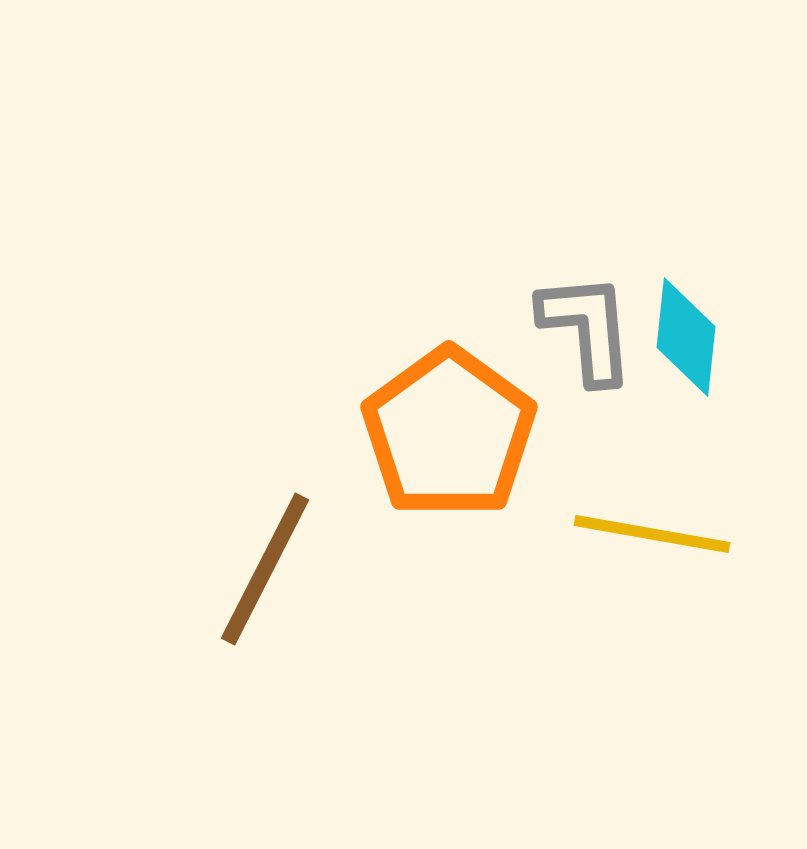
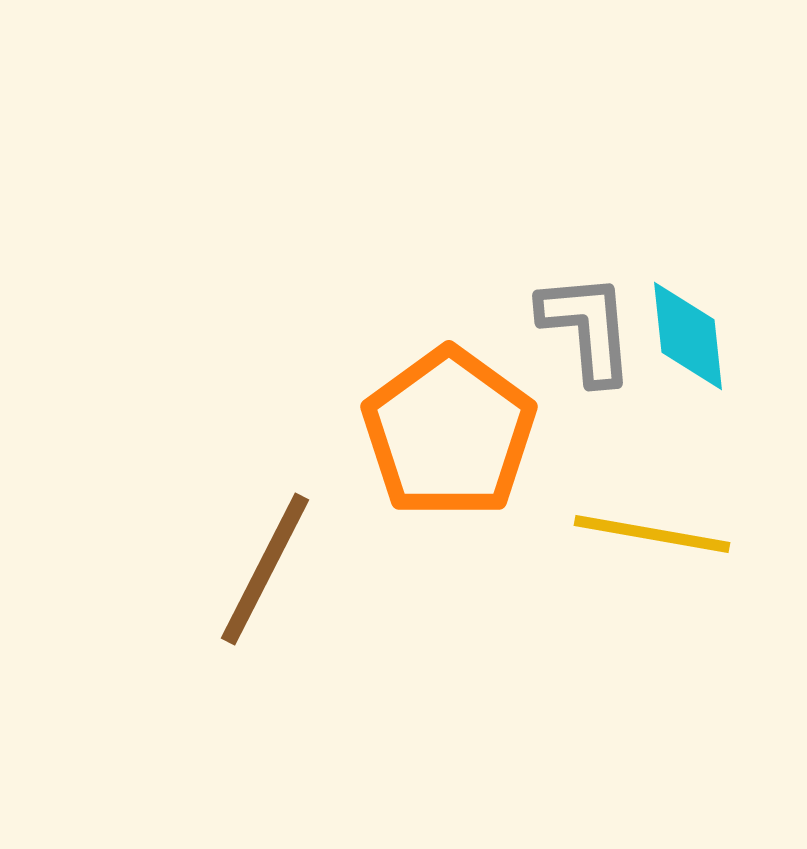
cyan diamond: moved 2 px right, 1 px up; rotated 12 degrees counterclockwise
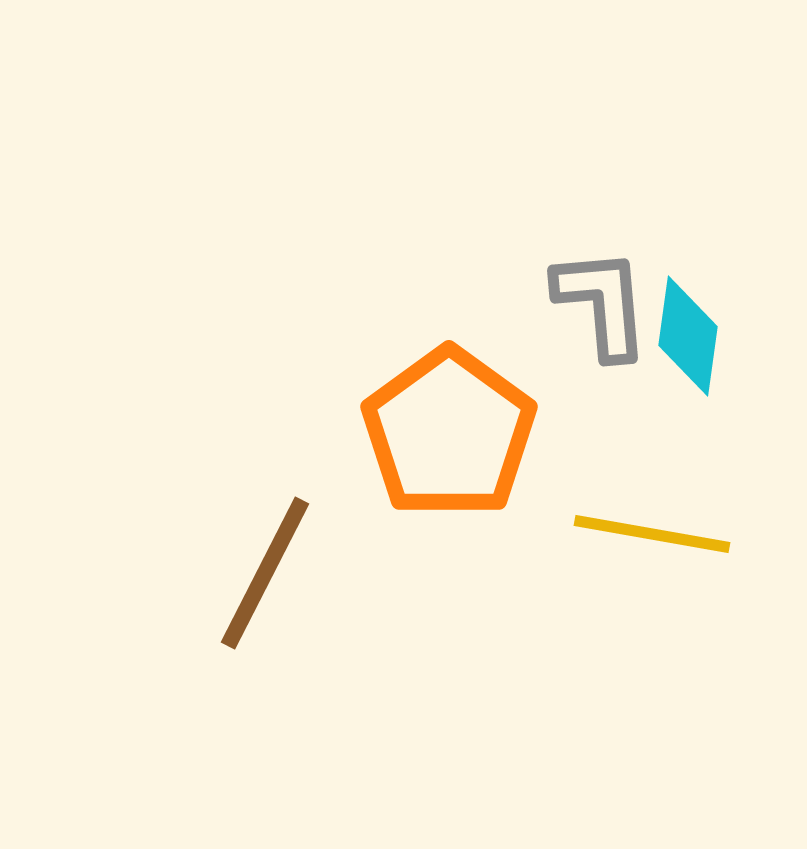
gray L-shape: moved 15 px right, 25 px up
cyan diamond: rotated 14 degrees clockwise
brown line: moved 4 px down
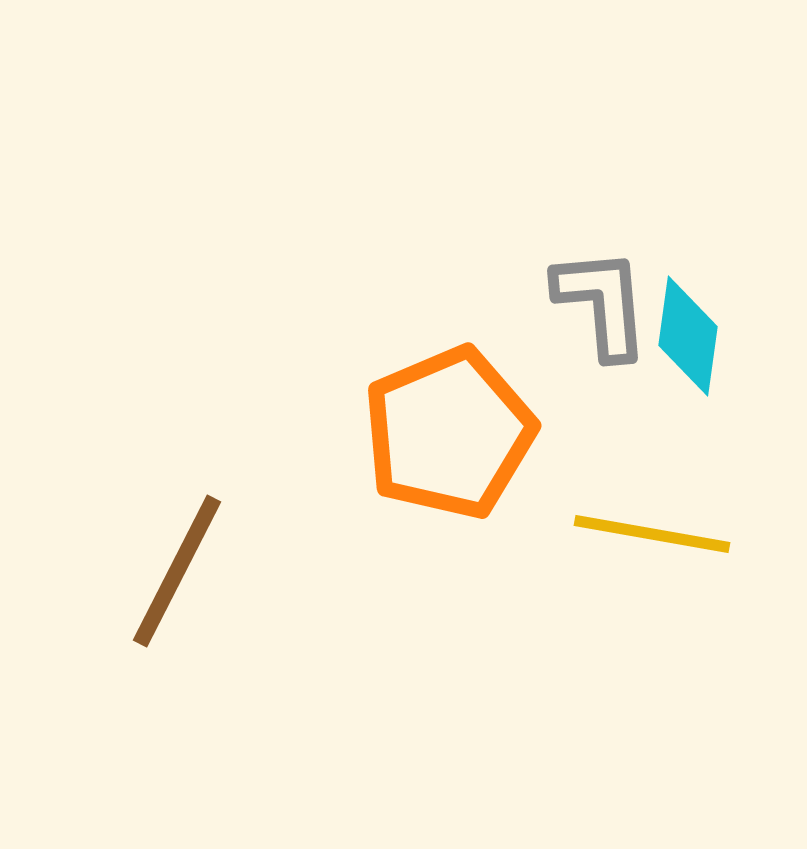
orange pentagon: rotated 13 degrees clockwise
brown line: moved 88 px left, 2 px up
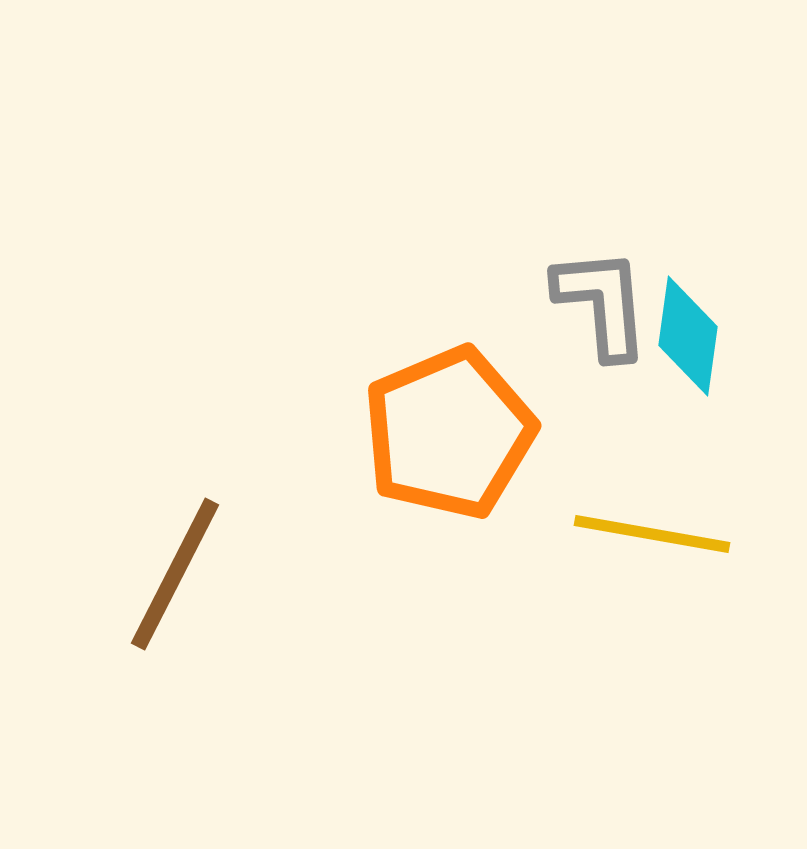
brown line: moved 2 px left, 3 px down
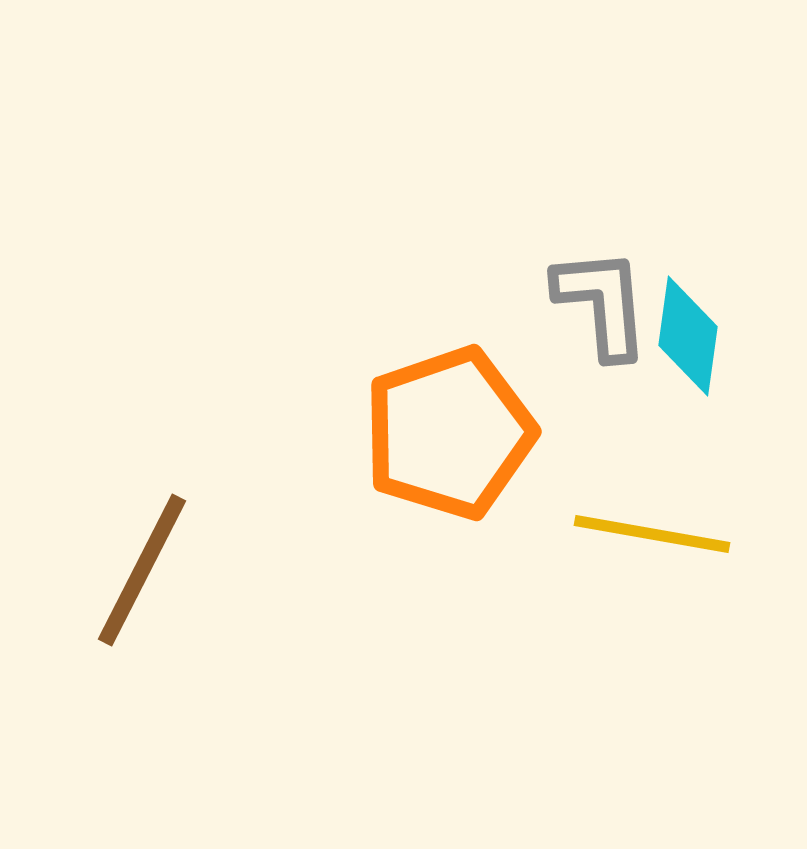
orange pentagon: rotated 4 degrees clockwise
brown line: moved 33 px left, 4 px up
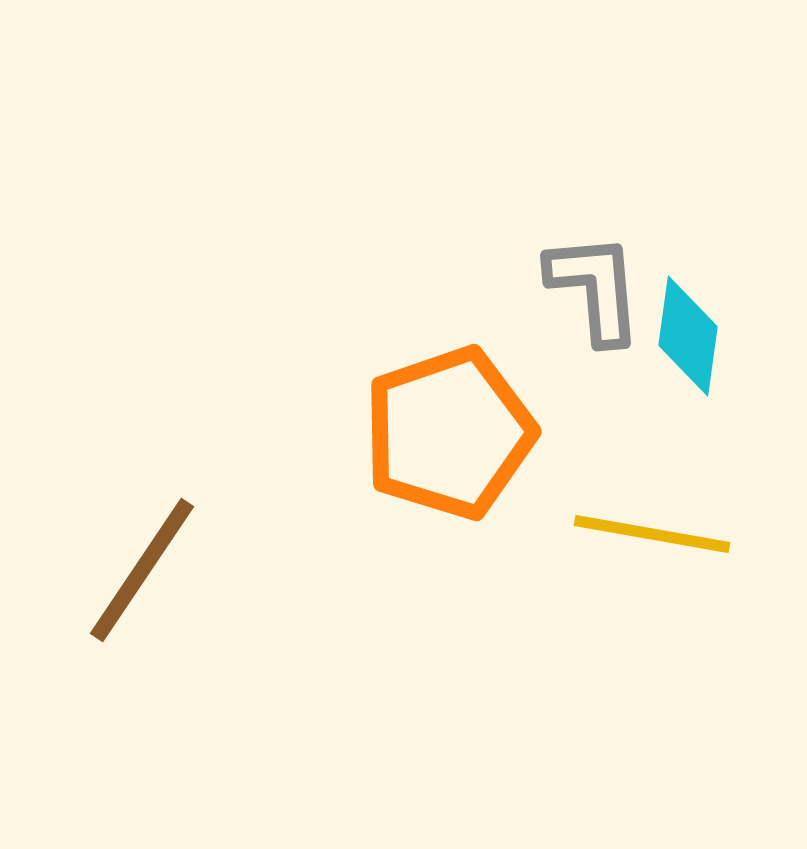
gray L-shape: moved 7 px left, 15 px up
brown line: rotated 7 degrees clockwise
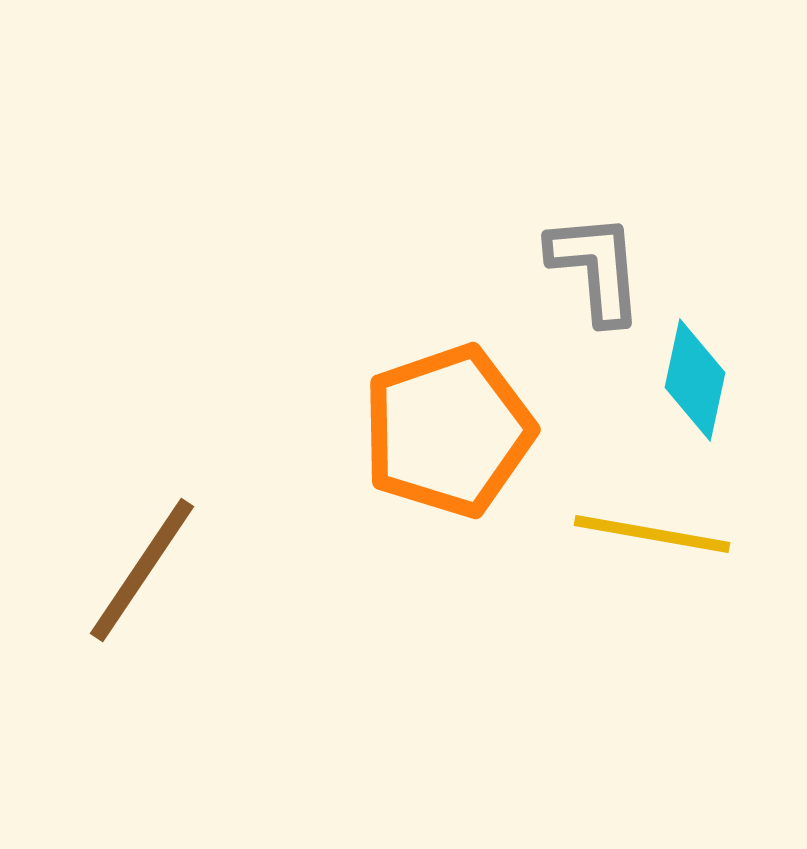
gray L-shape: moved 1 px right, 20 px up
cyan diamond: moved 7 px right, 44 px down; rotated 4 degrees clockwise
orange pentagon: moved 1 px left, 2 px up
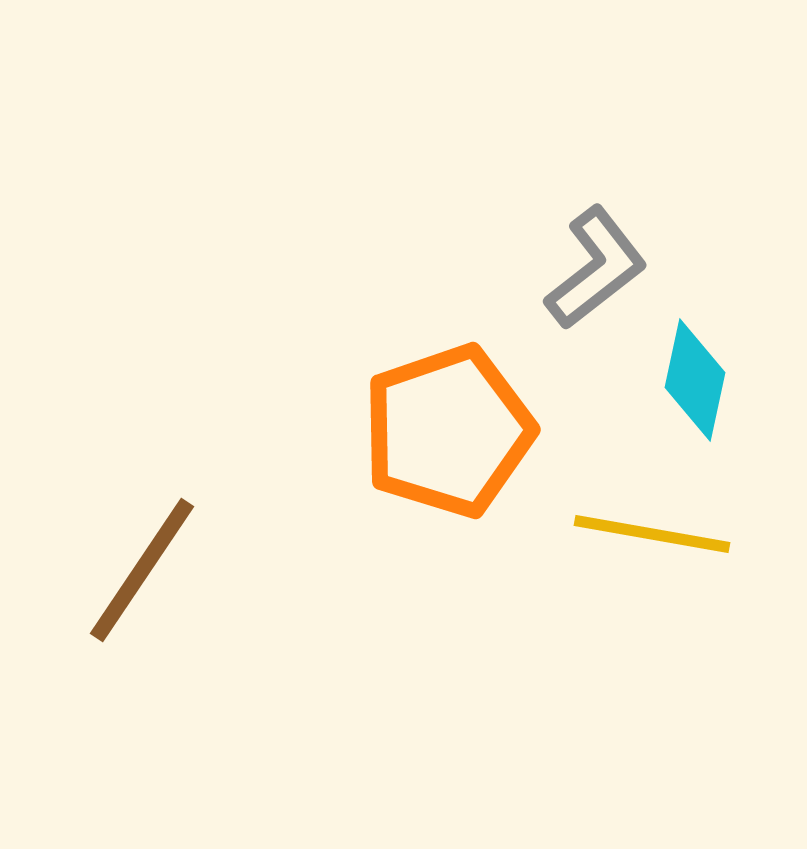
gray L-shape: rotated 57 degrees clockwise
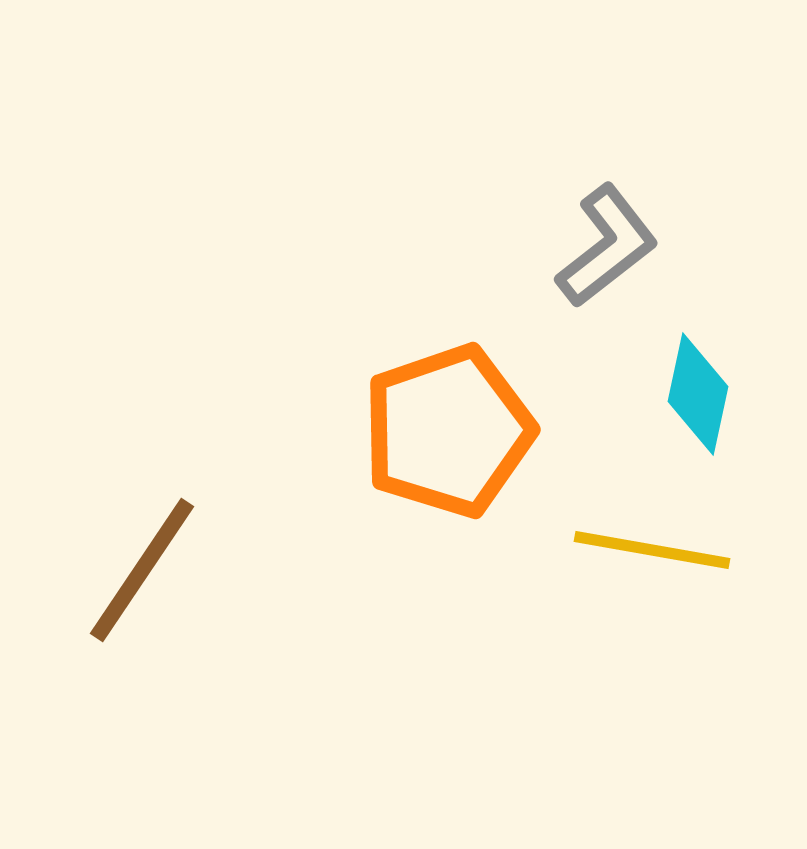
gray L-shape: moved 11 px right, 22 px up
cyan diamond: moved 3 px right, 14 px down
yellow line: moved 16 px down
